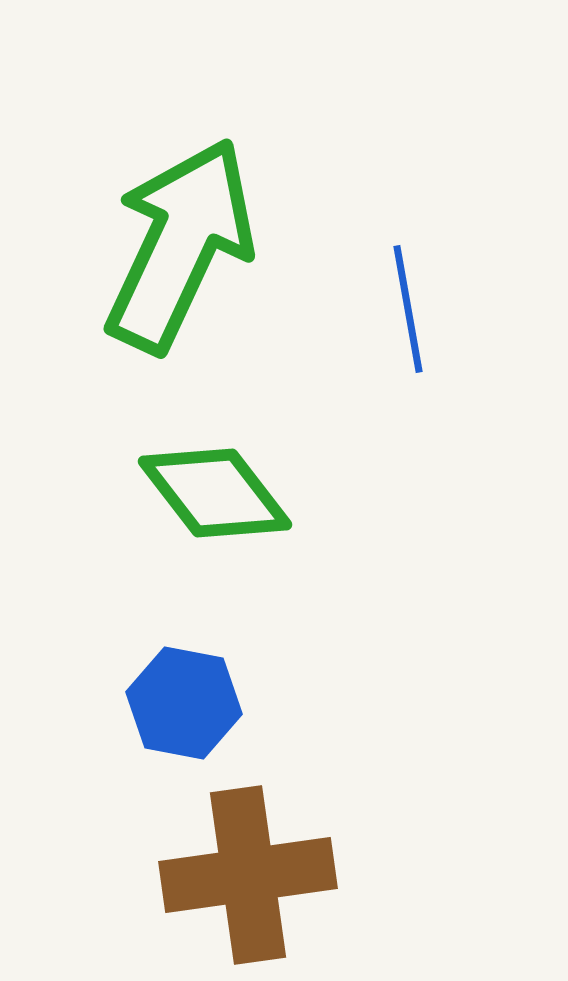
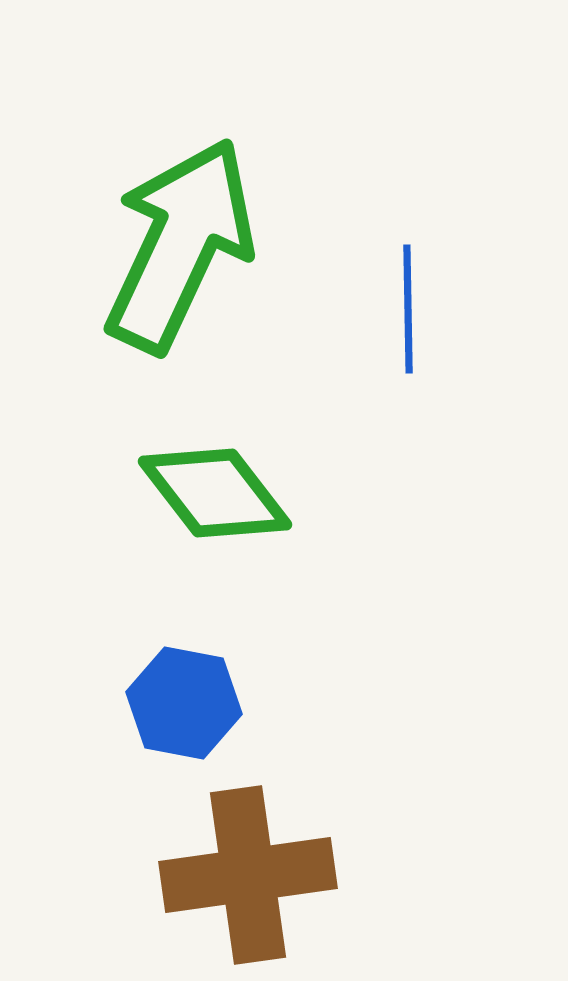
blue line: rotated 9 degrees clockwise
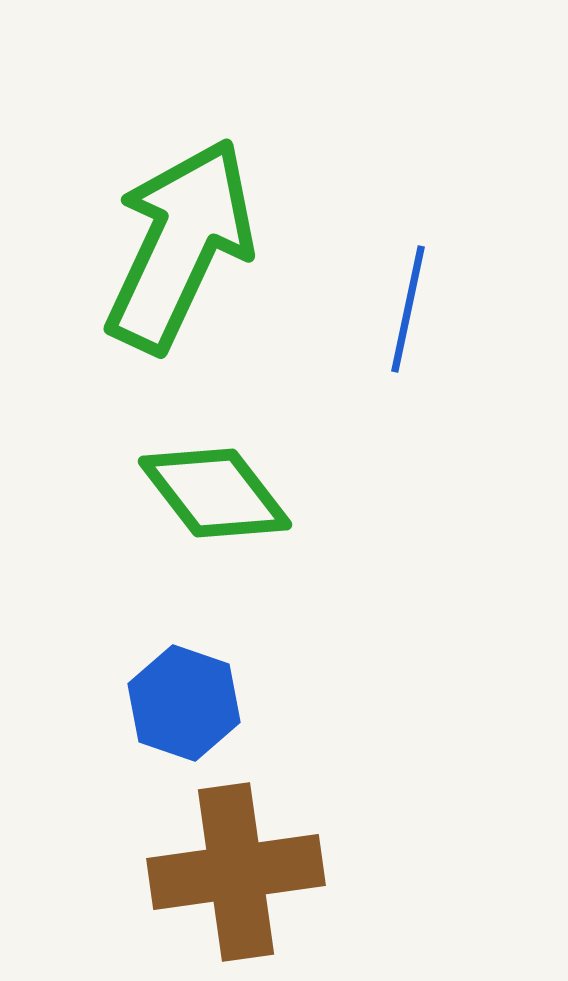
blue line: rotated 13 degrees clockwise
blue hexagon: rotated 8 degrees clockwise
brown cross: moved 12 px left, 3 px up
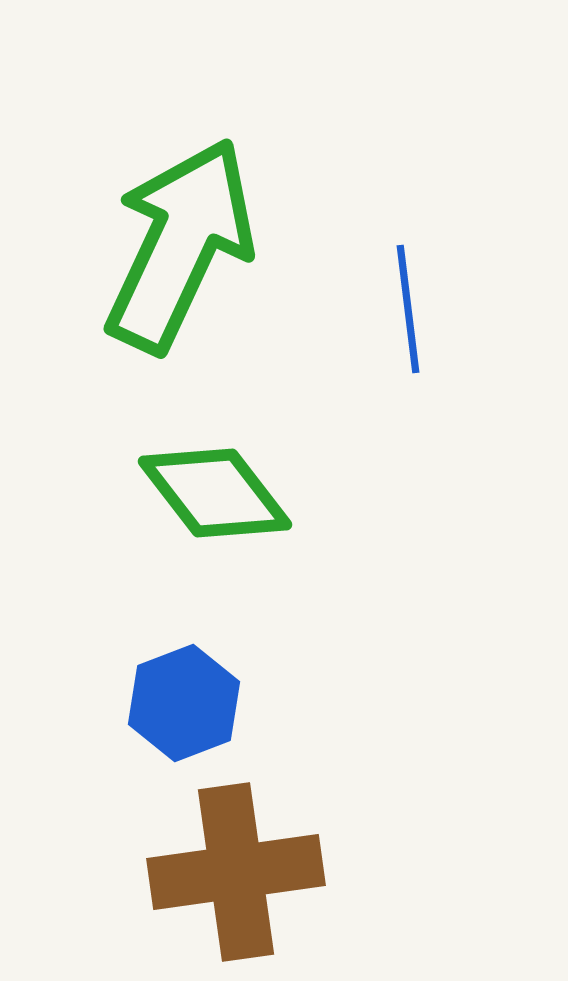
blue line: rotated 19 degrees counterclockwise
blue hexagon: rotated 20 degrees clockwise
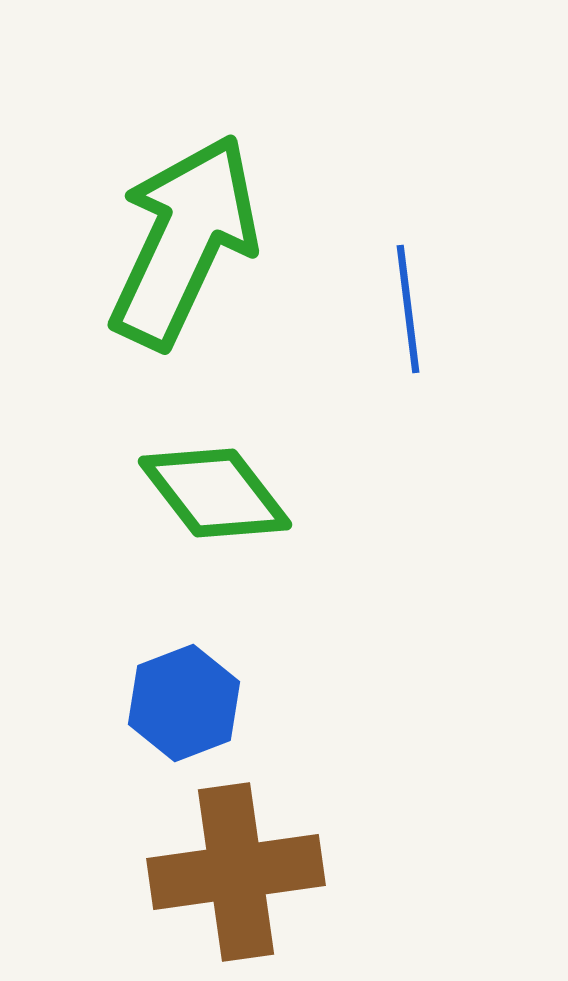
green arrow: moved 4 px right, 4 px up
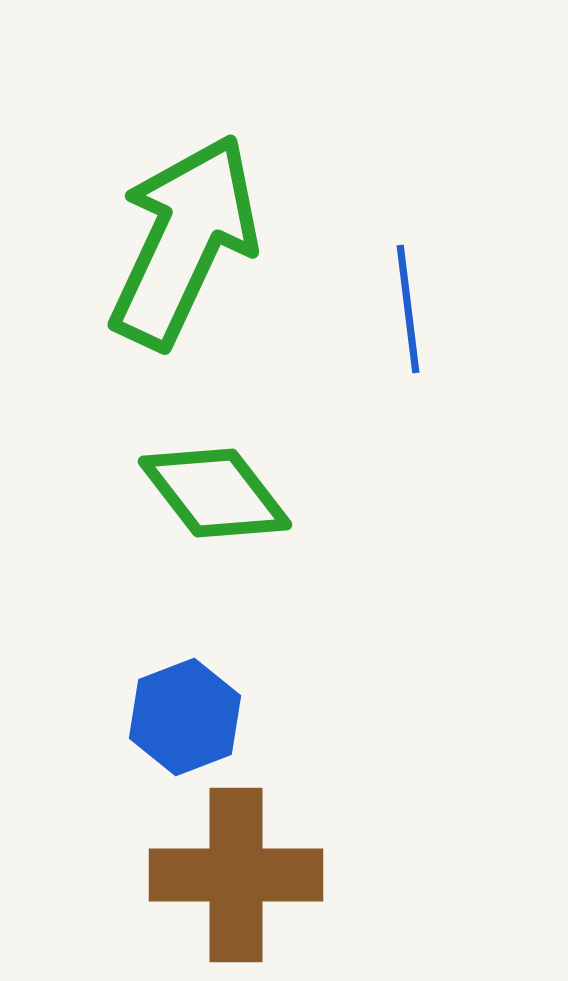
blue hexagon: moved 1 px right, 14 px down
brown cross: moved 3 px down; rotated 8 degrees clockwise
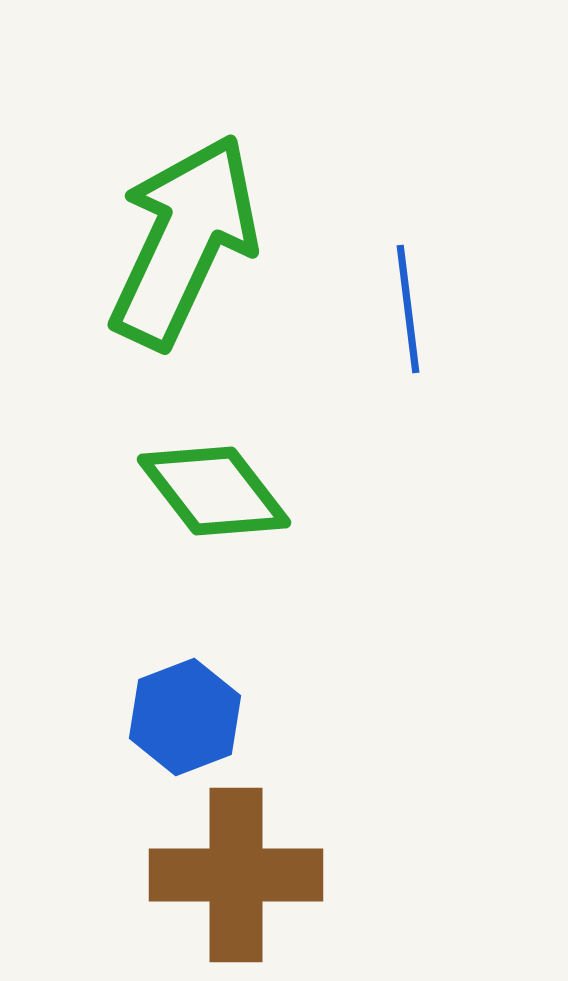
green diamond: moved 1 px left, 2 px up
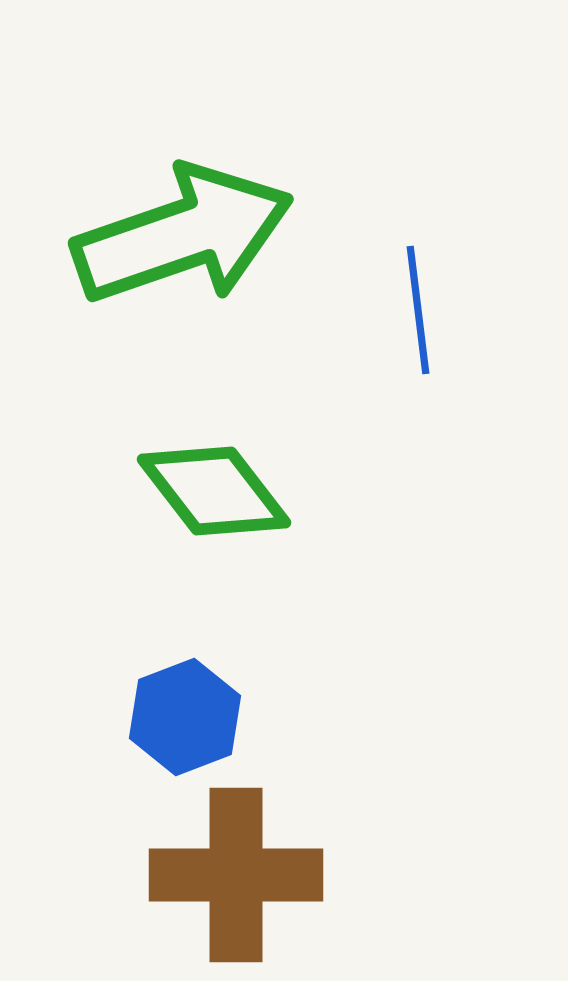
green arrow: moved 1 px left, 6 px up; rotated 46 degrees clockwise
blue line: moved 10 px right, 1 px down
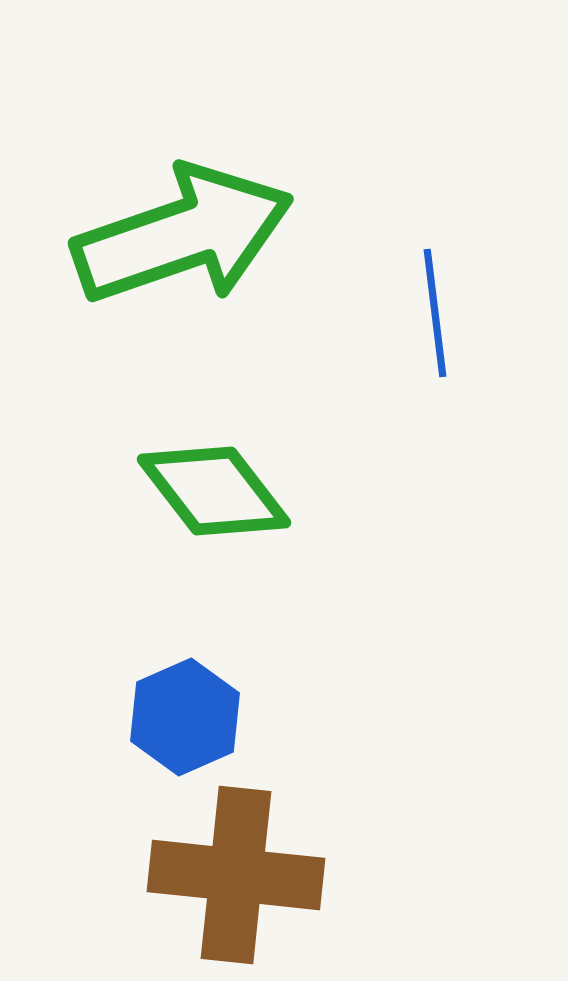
blue line: moved 17 px right, 3 px down
blue hexagon: rotated 3 degrees counterclockwise
brown cross: rotated 6 degrees clockwise
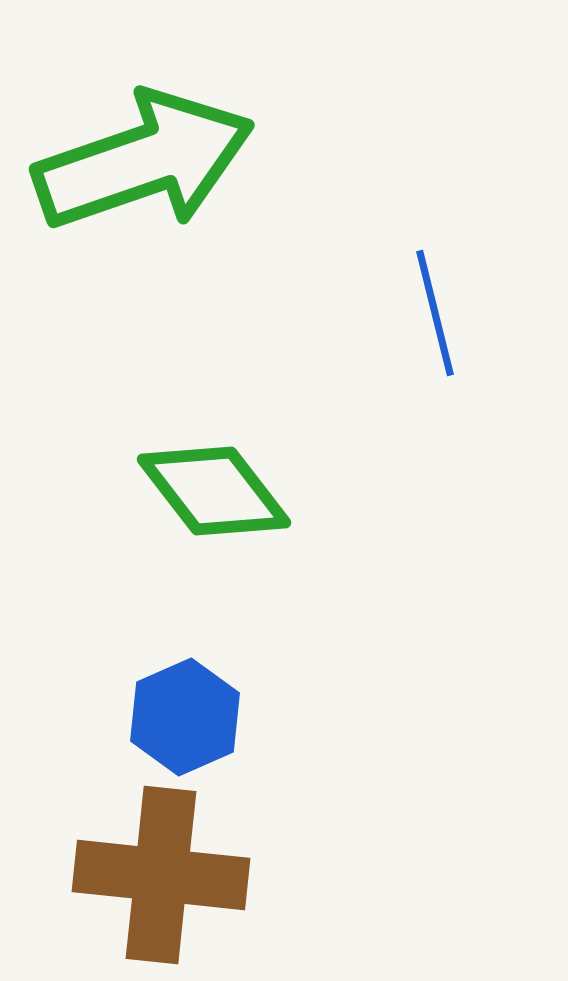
green arrow: moved 39 px left, 74 px up
blue line: rotated 7 degrees counterclockwise
brown cross: moved 75 px left
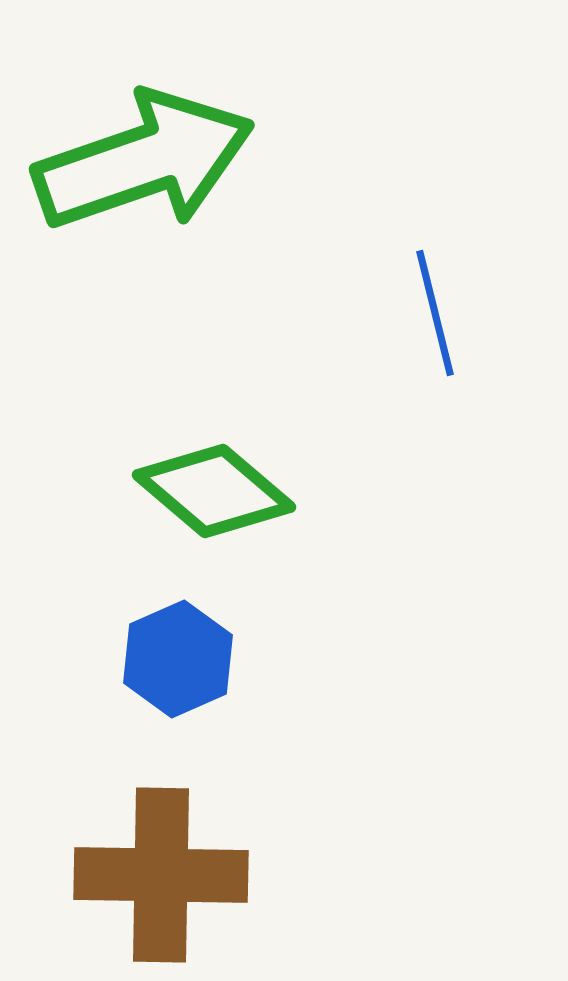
green diamond: rotated 12 degrees counterclockwise
blue hexagon: moved 7 px left, 58 px up
brown cross: rotated 5 degrees counterclockwise
